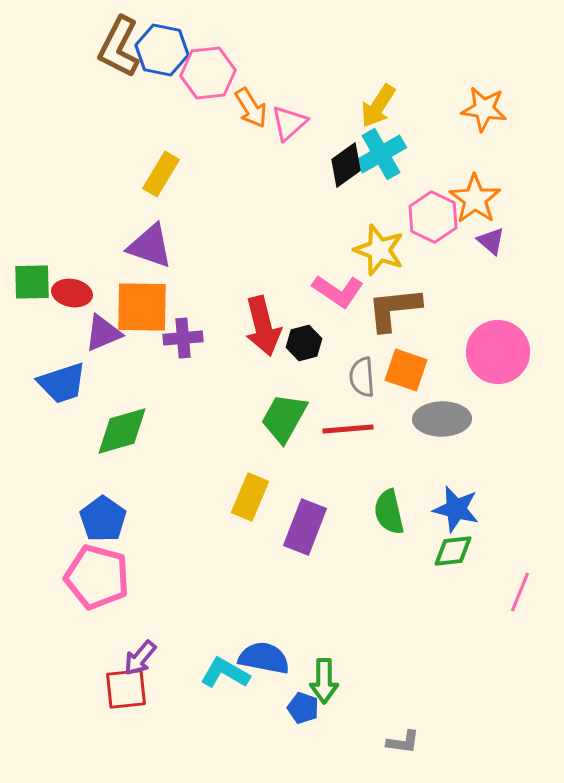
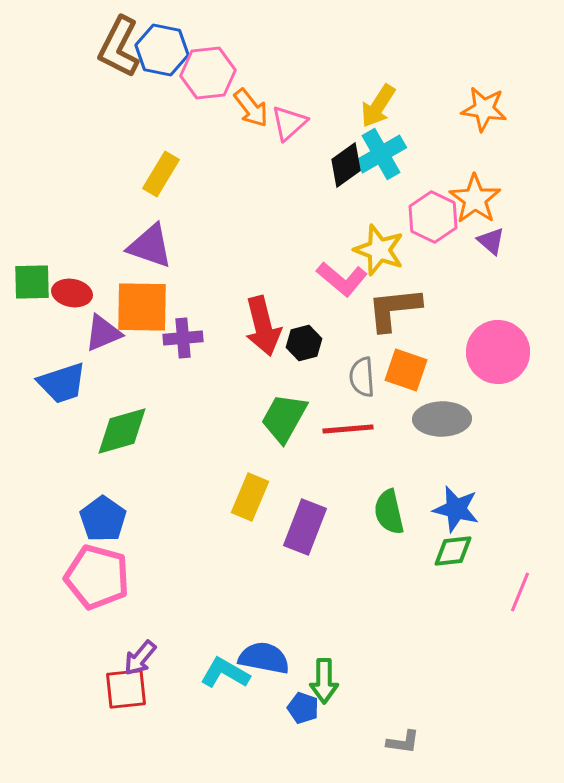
orange arrow at (251, 108): rotated 6 degrees counterclockwise
pink L-shape at (338, 291): moved 4 px right, 12 px up; rotated 6 degrees clockwise
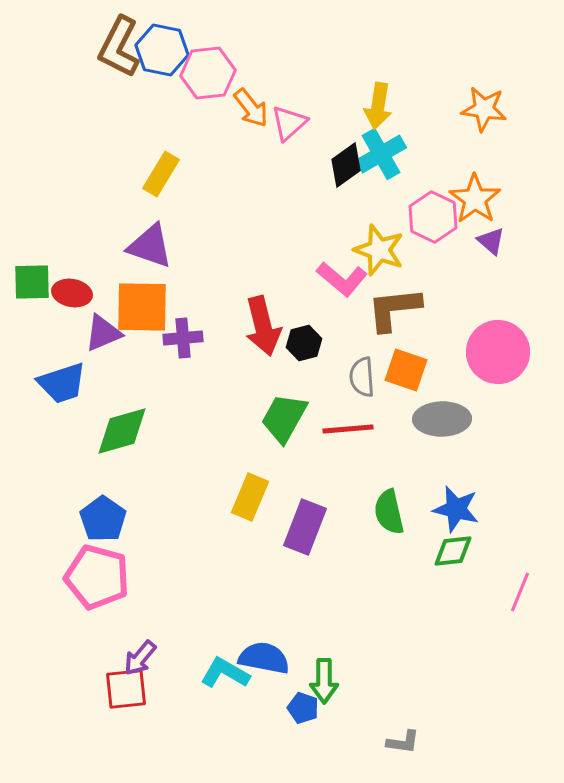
yellow arrow at (378, 106): rotated 24 degrees counterclockwise
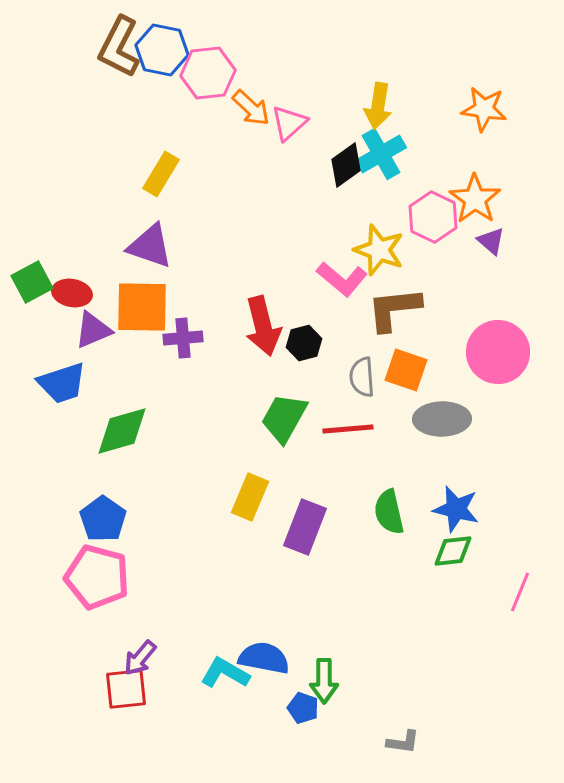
orange arrow at (251, 108): rotated 9 degrees counterclockwise
green square at (32, 282): rotated 27 degrees counterclockwise
purple triangle at (103, 333): moved 10 px left, 3 px up
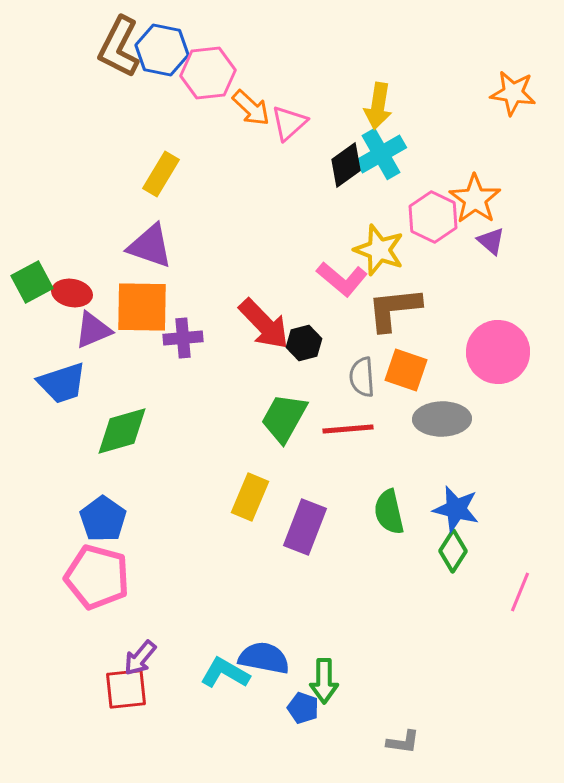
orange star at (484, 109): moved 29 px right, 16 px up
red arrow at (263, 326): moved 1 px right, 2 px up; rotated 30 degrees counterclockwise
green diamond at (453, 551): rotated 51 degrees counterclockwise
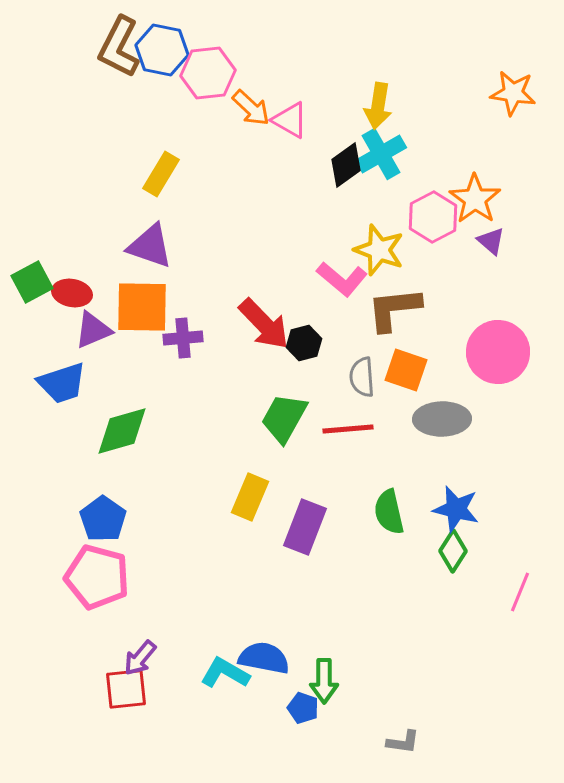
pink triangle at (289, 123): moved 1 px right, 3 px up; rotated 48 degrees counterclockwise
pink hexagon at (433, 217): rotated 6 degrees clockwise
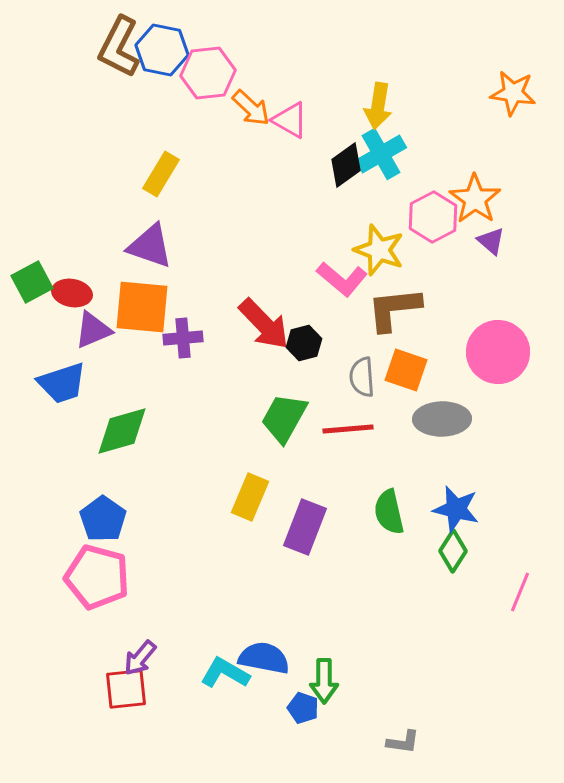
orange square at (142, 307): rotated 4 degrees clockwise
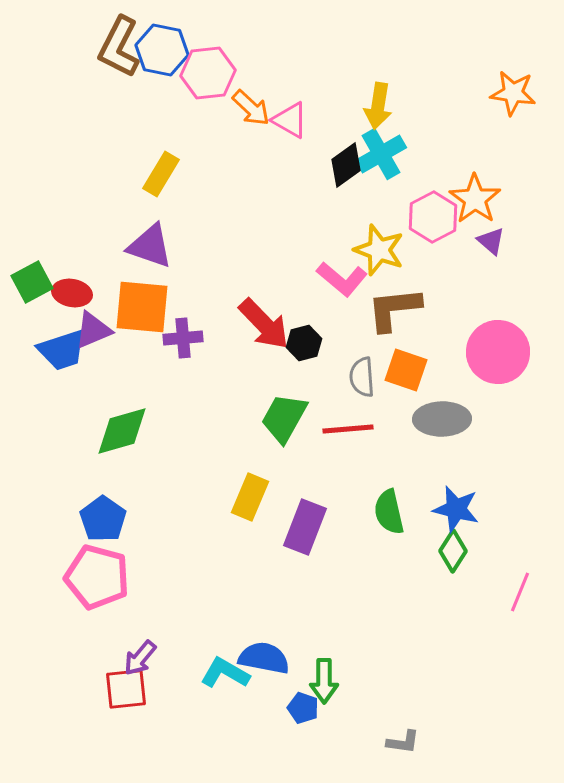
blue trapezoid at (62, 383): moved 33 px up
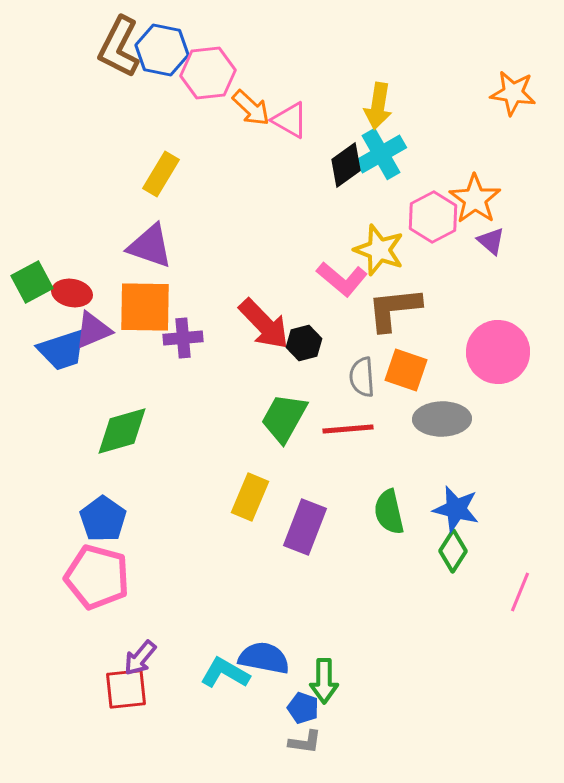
orange square at (142, 307): moved 3 px right; rotated 4 degrees counterclockwise
gray L-shape at (403, 742): moved 98 px left
